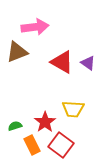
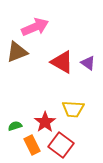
pink arrow: rotated 16 degrees counterclockwise
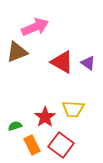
red star: moved 5 px up
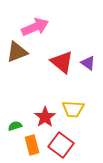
red triangle: rotated 10 degrees clockwise
orange rectangle: rotated 12 degrees clockwise
